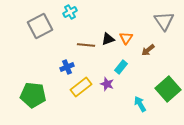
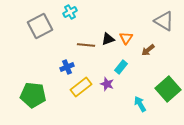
gray triangle: rotated 25 degrees counterclockwise
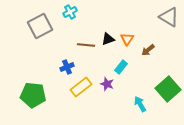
gray triangle: moved 5 px right, 4 px up
orange triangle: moved 1 px right, 1 px down
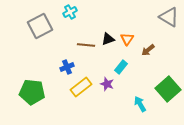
green pentagon: moved 1 px left, 3 px up
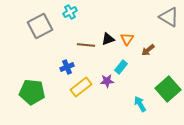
purple star: moved 3 px up; rotated 24 degrees counterclockwise
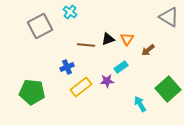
cyan cross: rotated 24 degrees counterclockwise
cyan rectangle: rotated 16 degrees clockwise
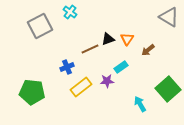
brown line: moved 4 px right, 4 px down; rotated 30 degrees counterclockwise
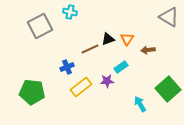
cyan cross: rotated 24 degrees counterclockwise
brown arrow: rotated 32 degrees clockwise
